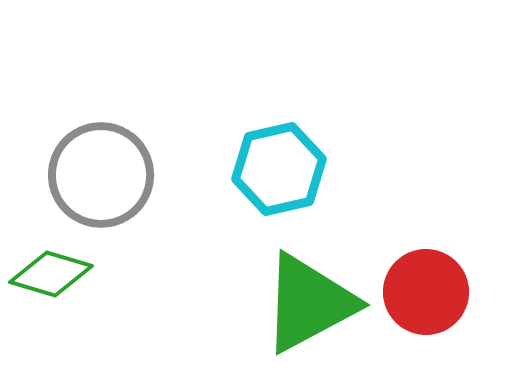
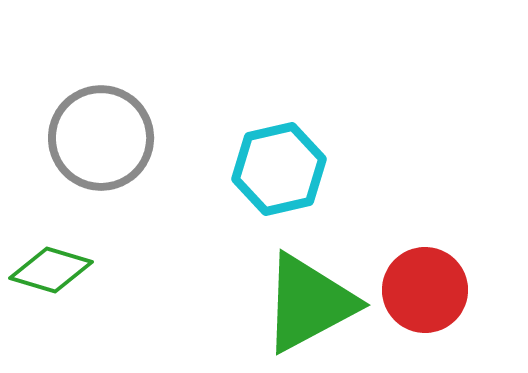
gray circle: moved 37 px up
green diamond: moved 4 px up
red circle: moved 1 px left, 2 px up
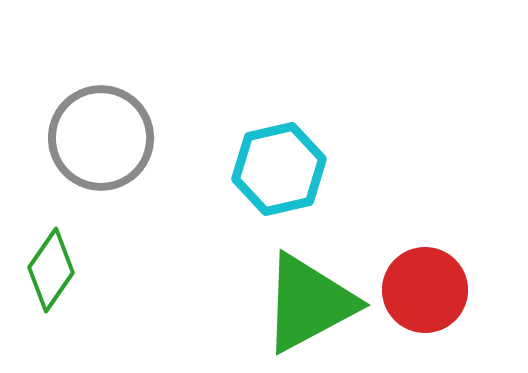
green diamond: rotated 72 degrees counterclockwise
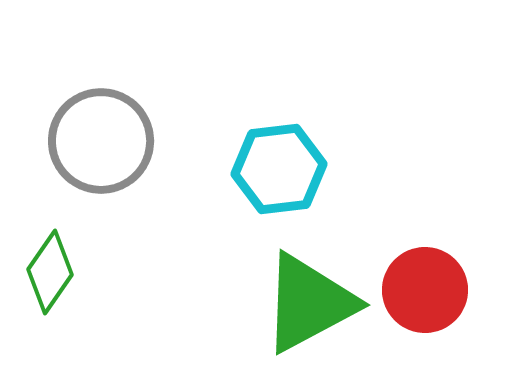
gray circle: moved 3 px down
cyan hexagon: rotated 6 degrees clockwise
green diamond: moved 1 px left, 2 px down
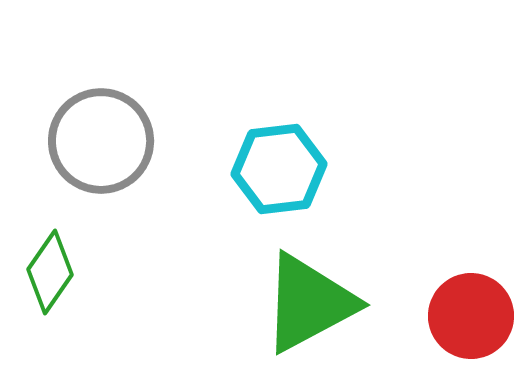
red circle: moved 46 px right, 26 px down
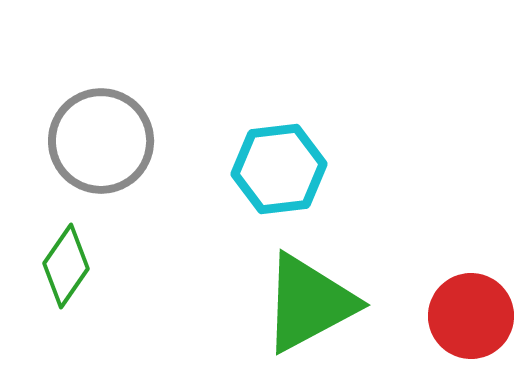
green diamond: moved 16 px right, 6 px up
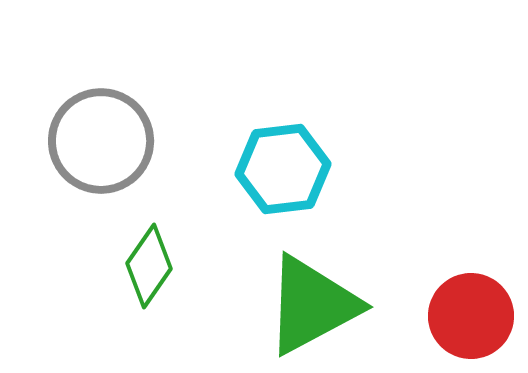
cyan hexagon: moved 4 px right
green diamond: moved 83 px right
green triangle: moved 3 px right, 2 px down
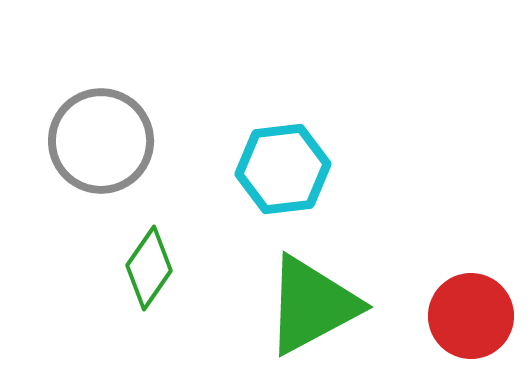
green diamond: moved 2 px down
